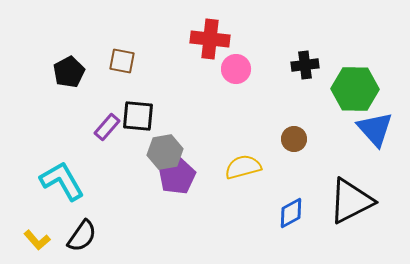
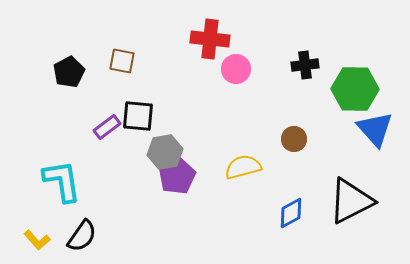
purple rectangle: rotated 12 degrees clockwise
cyan L-shape: rotated 21 degrees clockwise
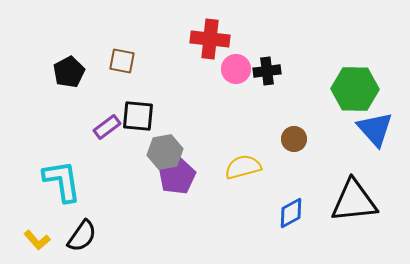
black cross: moved 38 px left, 6 px down
black triangle: moved 3 px right; rotated 21 degrees clockwise
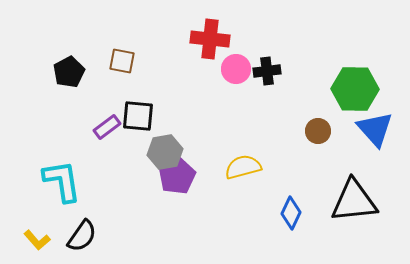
brown circle: moved 24 px right, 8 px up
blue diamond: rotated 36 degrees counterclockwise
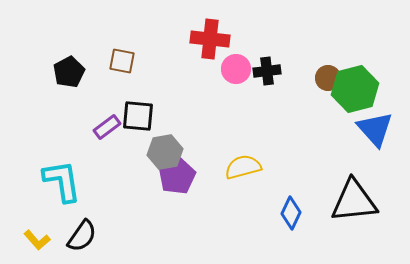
green hexagon: rotated 15 degrees counterclockwise
brown circle: moved 10 px right, 53 px up
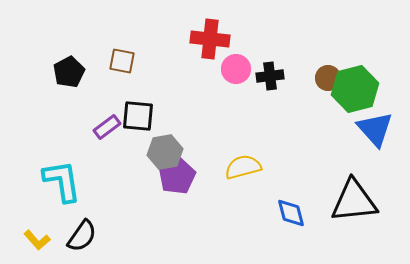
black cross: moved 3 px right, 5 px down
blue diamond: rotated 40 degrees counterclockwise
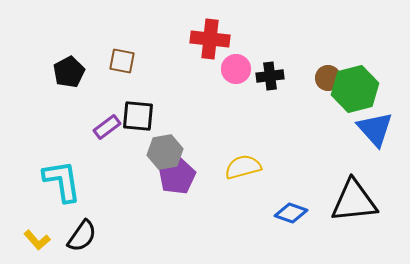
blue diamond: rotated 56 degrees counterclockwise
